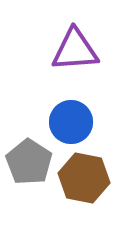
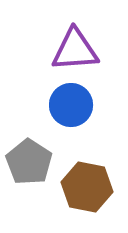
blue circle: moved 17 px up
brown hexagon: moved 3 px right, 9 px down
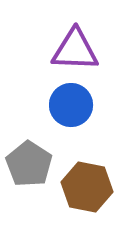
purple triangle: rotated 6 degrees clockwise
gray pentagon: moved 2 px down
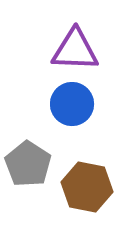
blue circle: moved 1 px right, 1 px up
gray pentagon: moved 1 px left
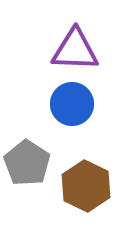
gray pentagon: moved 1 px left, 1 px up
brown hexagon: moved 1 px left, 1 px up; rotated 15 degrees clockwise
